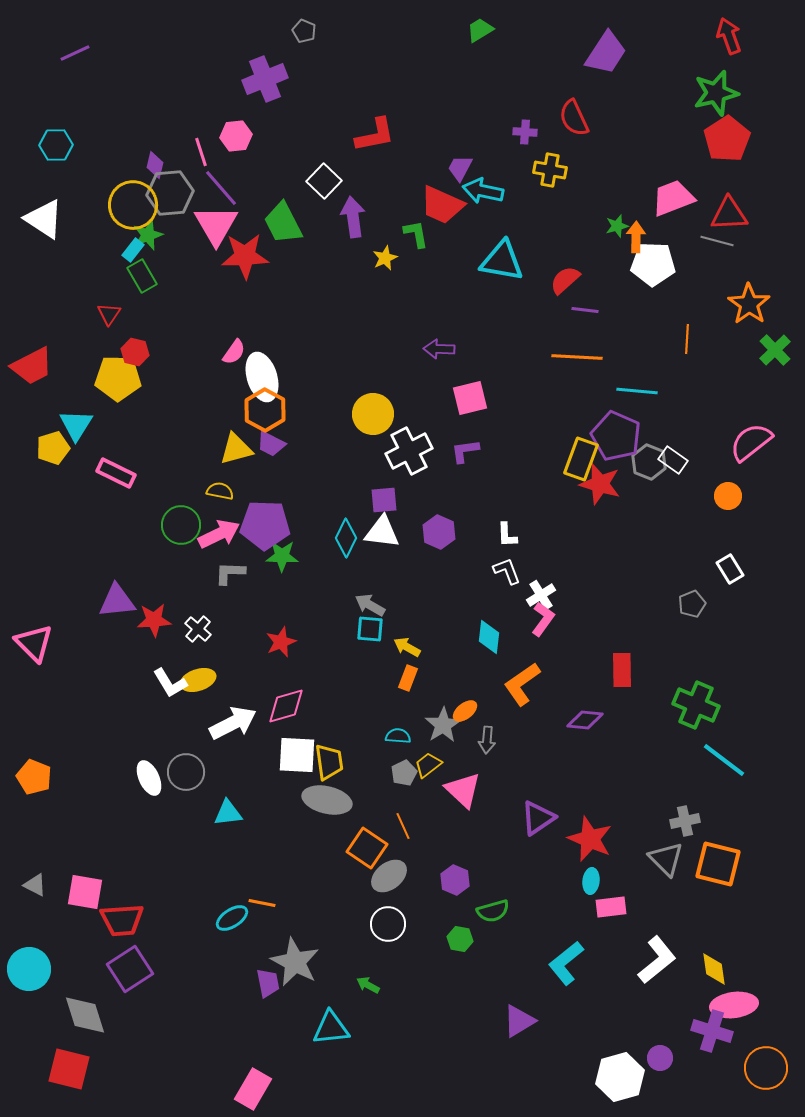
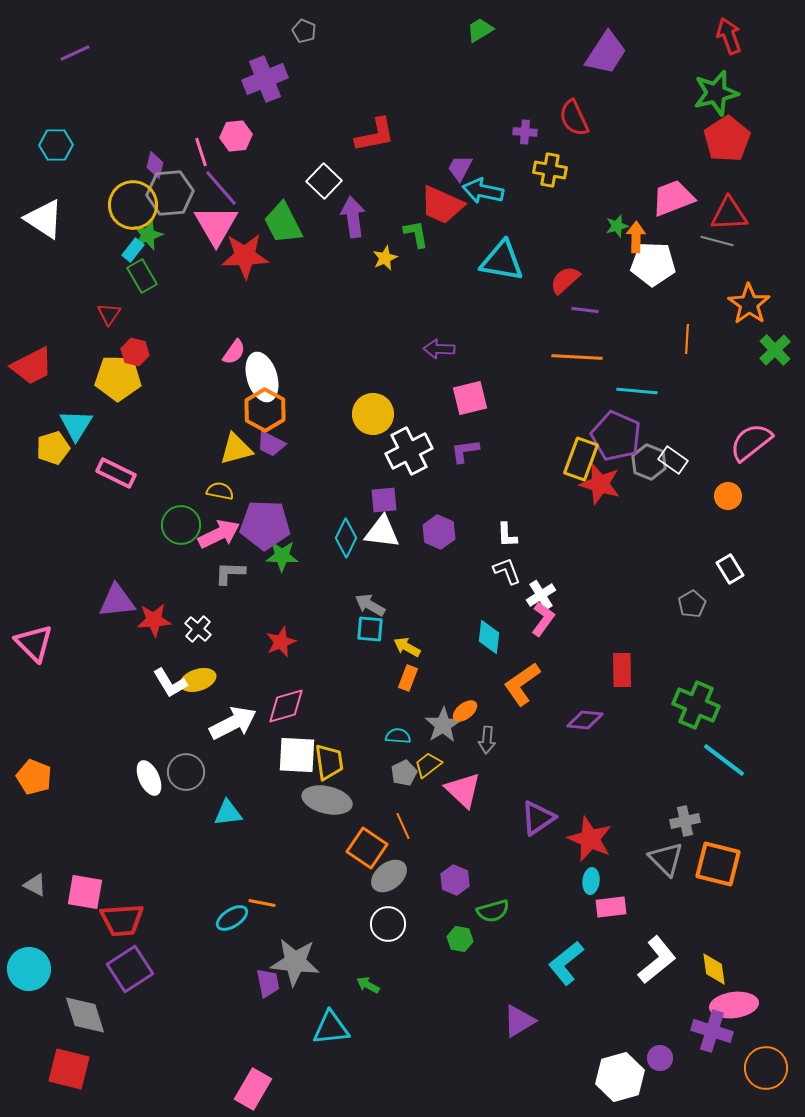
gray pentagon at (692, 604): rotated 8 degrees counterclockwise
gray star at (295, 962): rotated 21 degrees counterclockwise
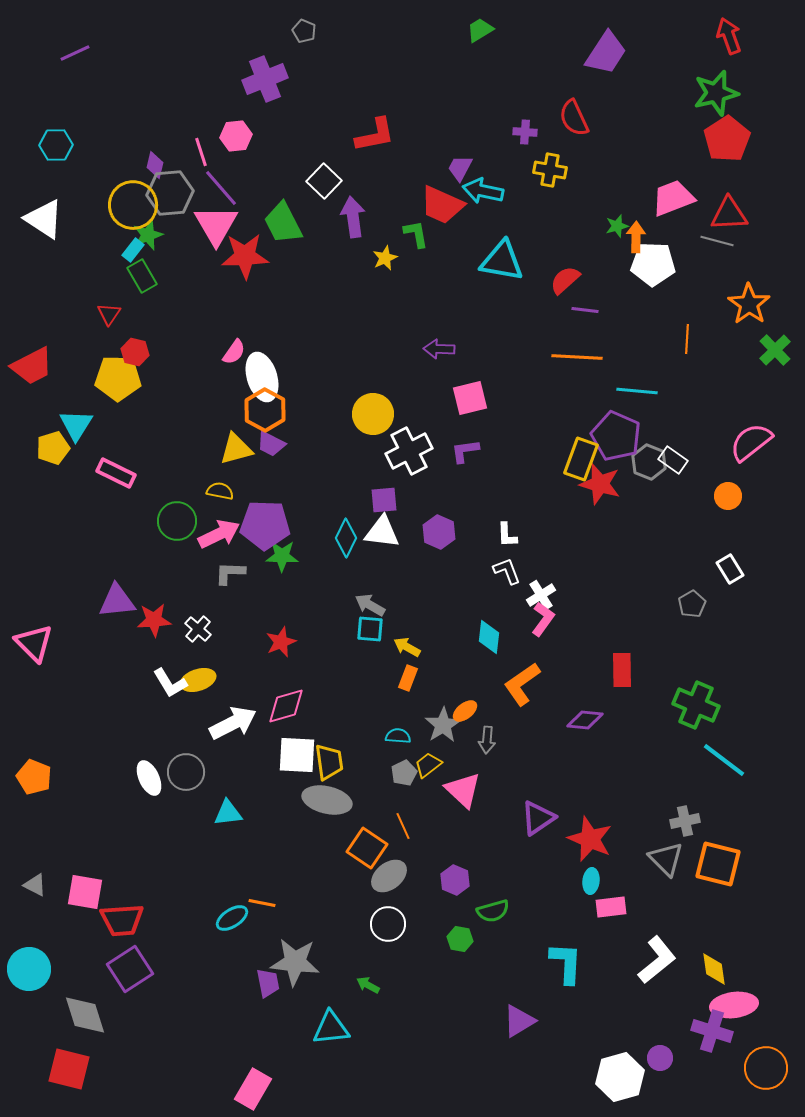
green circle at (181, 525): moved 4 px left, 4 px up
cyan L-shape at (566, 963): rotated 132 degrees clockwise
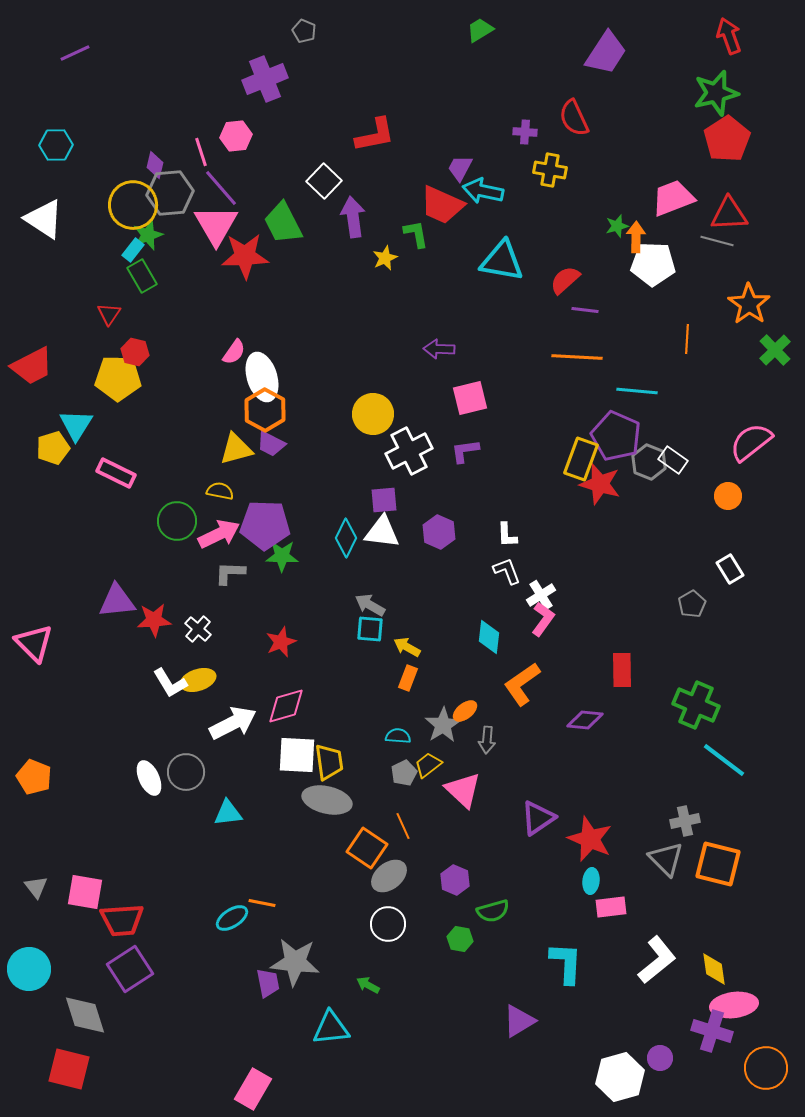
gray triangle at (35, 885): moved 1 px right, 2 px down; rotated 25 degrees clockwise
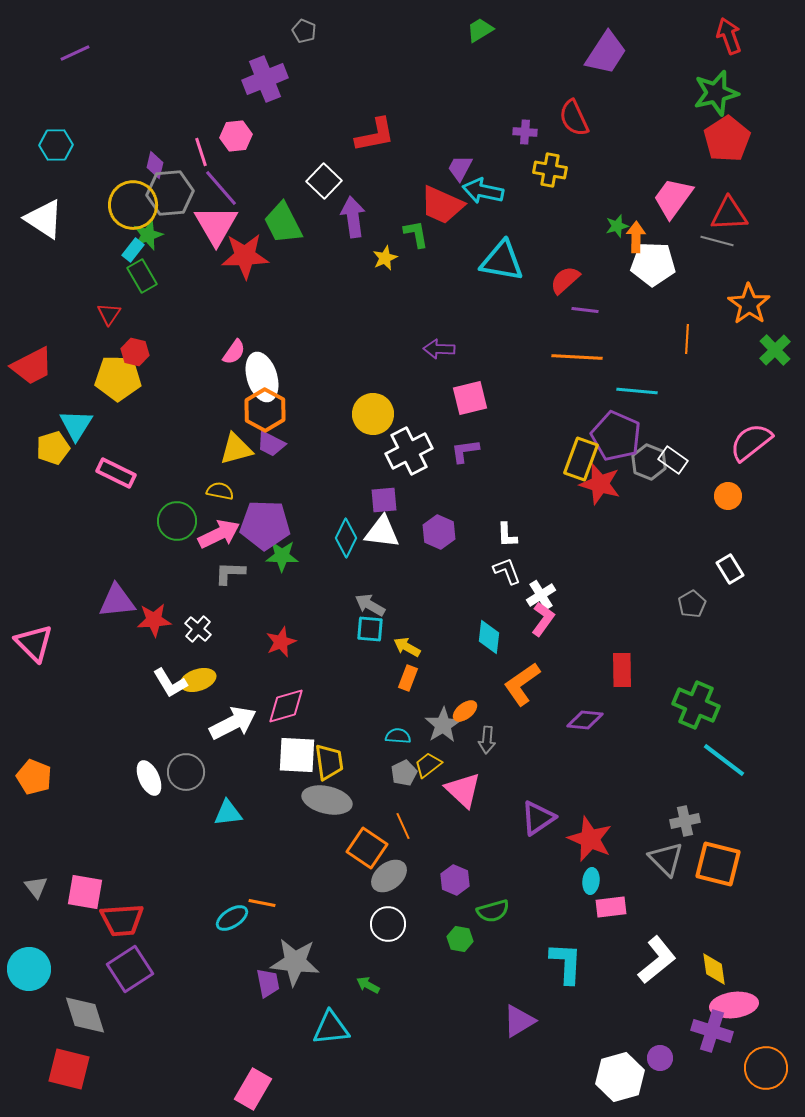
pink trapezoid at (673, 198): rotated 33 degrees counterclockwise
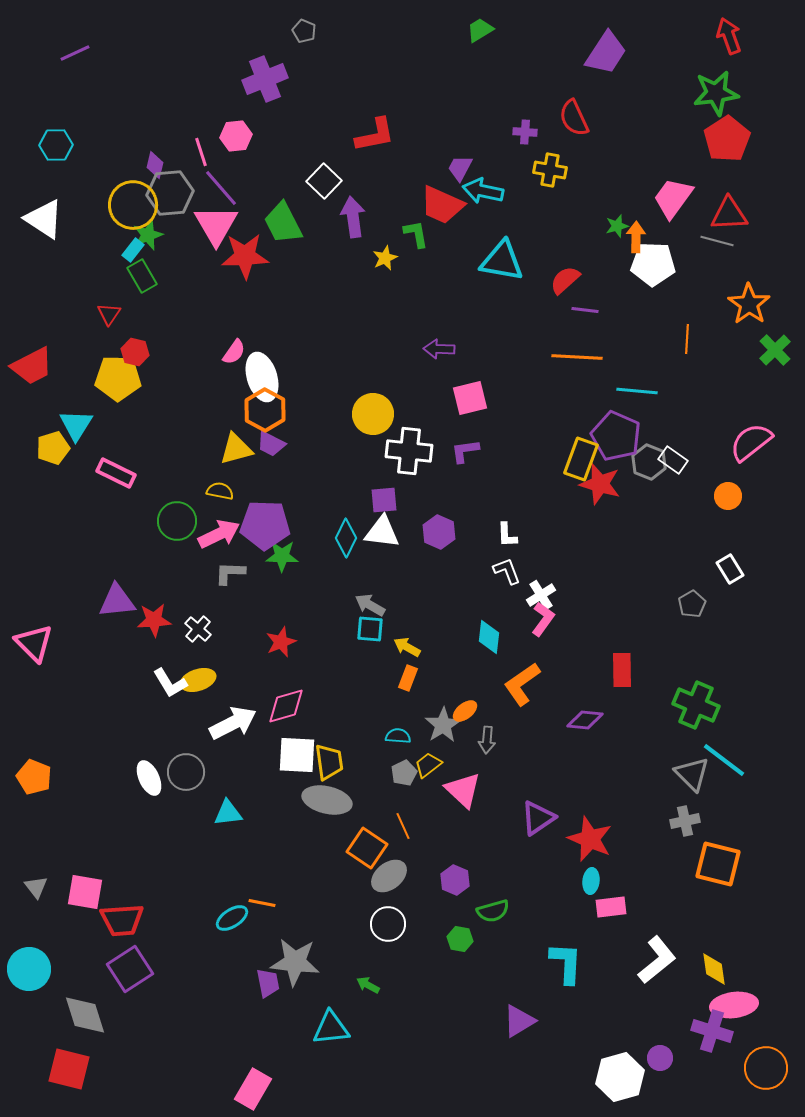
green star at (716, 93): rotated 6 degrees clockwise
white cross at (409, 451): rotated 33 degrees clockwise
gray triangle at (666, 859): moved 26 px right, 85 px up
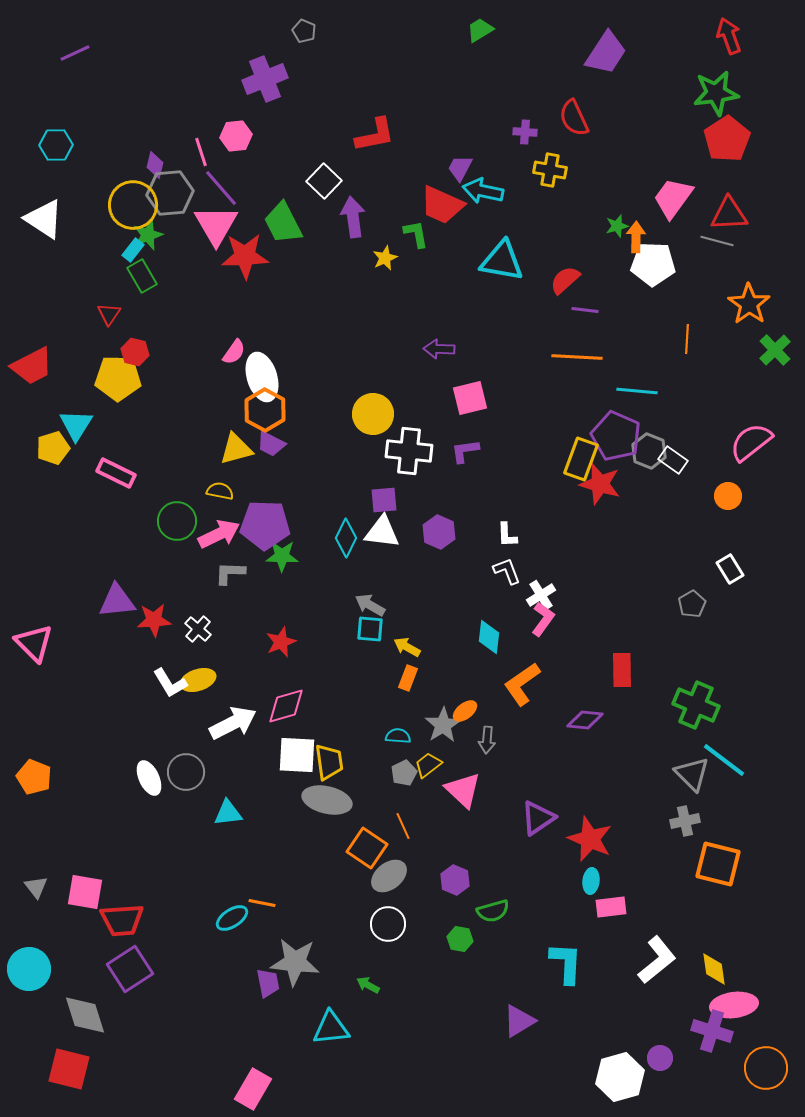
gray hexagon at (649, 462): moved 11 px up
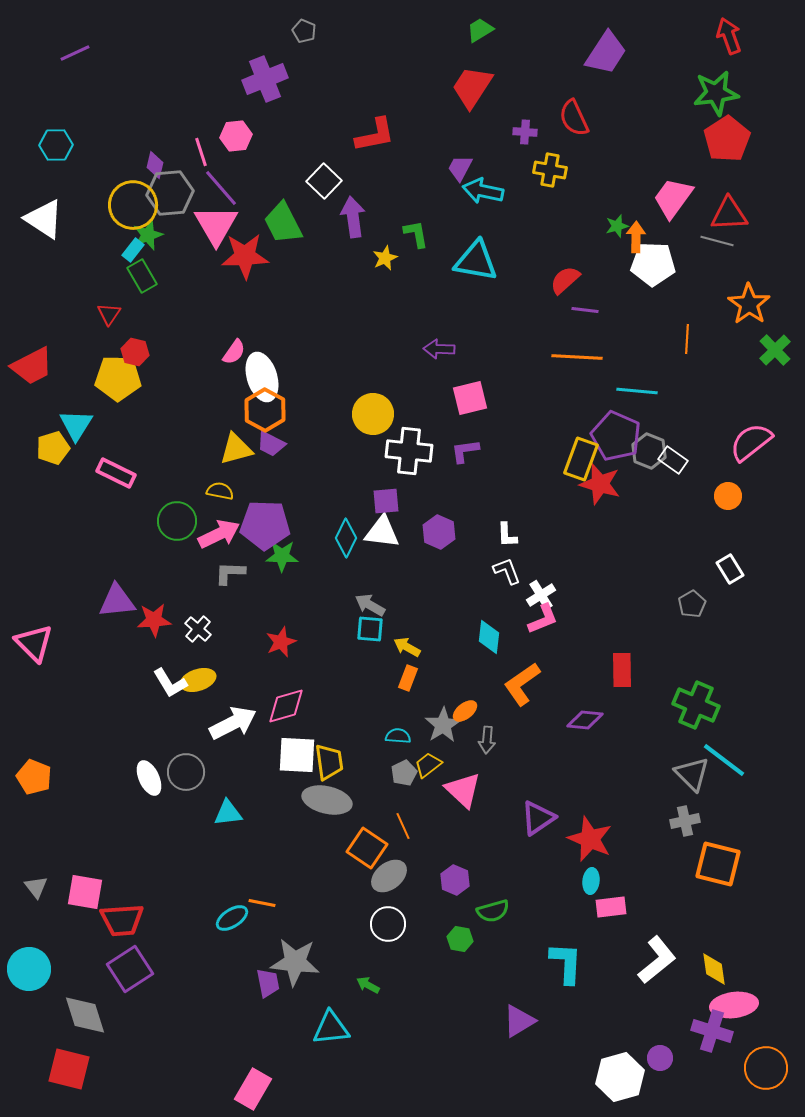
red trapezoid at (442, 205): moved 30 px right, 118 px up; rotated 99 degrees clockwise
cyan triangle at (502, 261): moved 26 px left
purple square at (384, 500): moved 2 px right, 1 px down
pink L-shape at (543, 619): rotated 32 degrees clockwise
